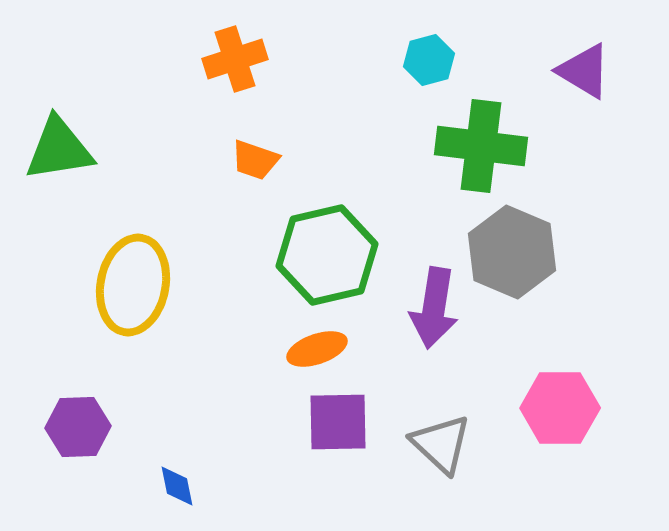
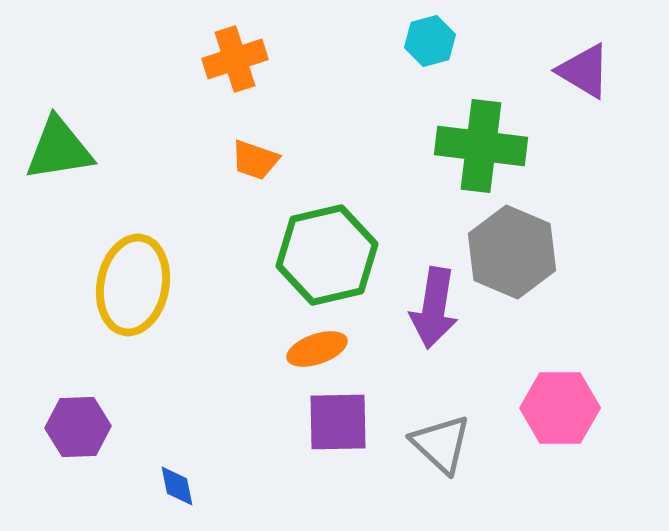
cyan hexagon: moved 1 px right, 19 px up
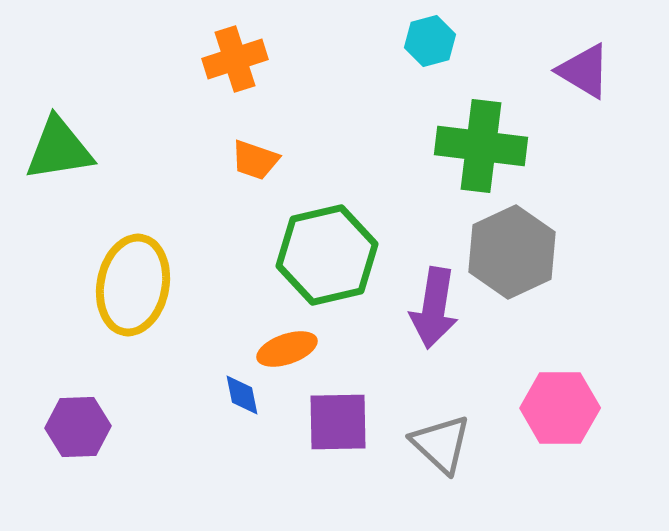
gray hexagon: rotated 12 degrees clockwise
orange ellipse: moved 30 px left
blue diamond: moved 65 px right, 91 px up
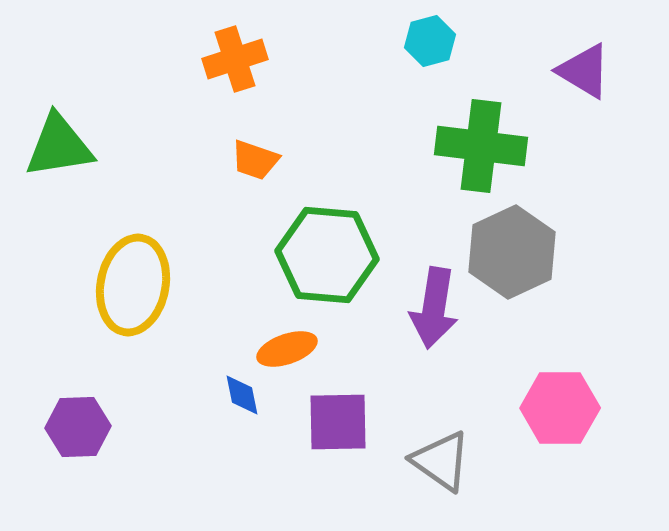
green triangle: moved 3 px up
green hexagon: rotated 18 degrees clockwise
gray triangle: moved 17 px down; rotated 8 degrees counterclockwise
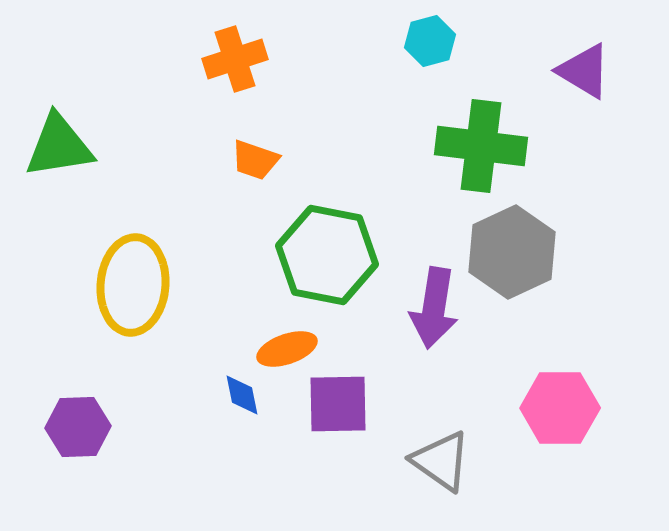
green hexagon: rotated 6 degrees clockwise
yellow ellipse: rotated 6 degrees counterclockwise
purple square: moved 18 px up
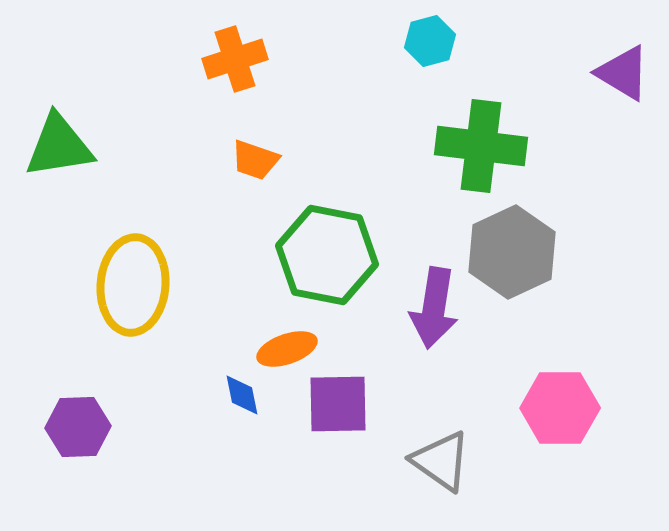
purple triangle: moved 39 px right, 2 px down
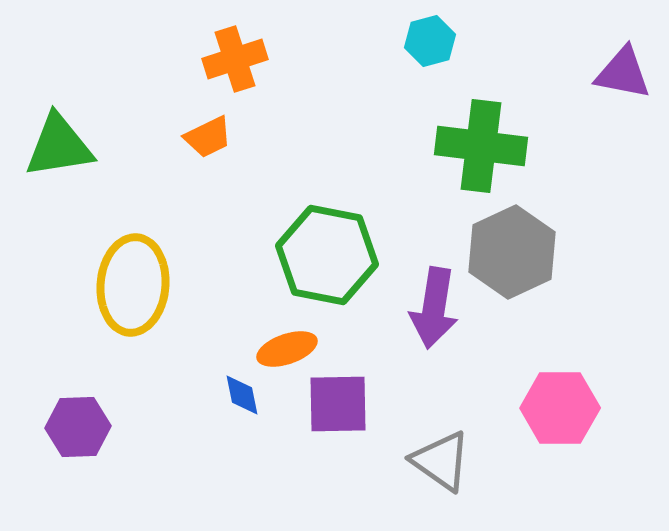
purple triangle: rotated 20 degrees counterclockwise
orange trapezoid: moved 47 px left, 23 px up; rotated 45 degrees counterclockwise
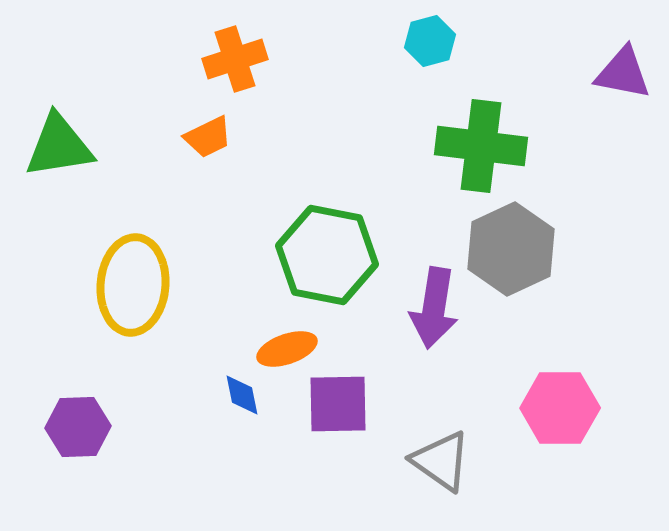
gray hexagon: moved 1 px left, 3 px up
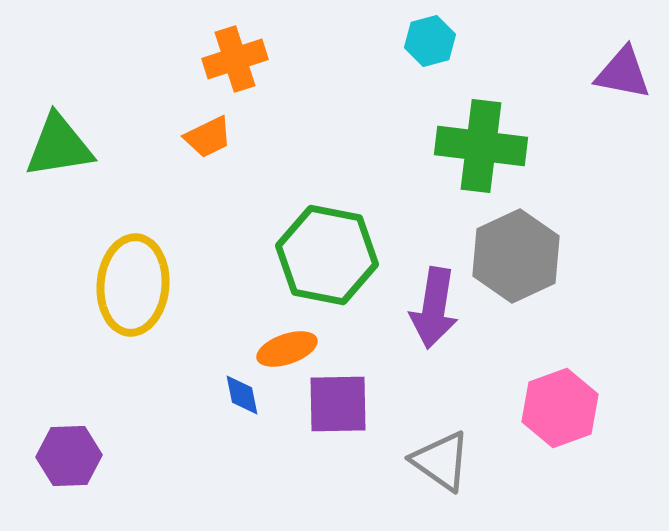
gray hexagon: moved 5 px right, 7 px down
pink hexagon: rotated 20 degrees counterclockwise
purple hexagon: moved 9 px left, 29 px down
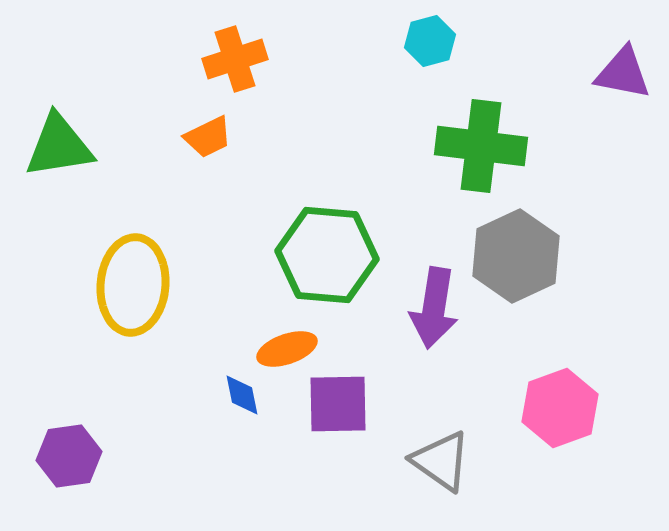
green hexagon: rotated 6 degrees counterclockwise
purple hexagon: rotated 6 degrees counterclockwise
